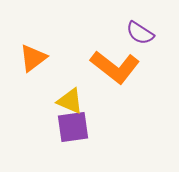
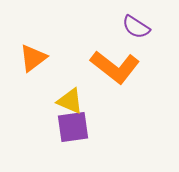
purple semicircle: moved 4 px left, 6 px up
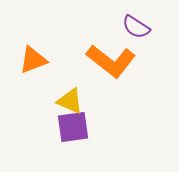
orange triangle: moved 2 px down; rotated 16 degrees clockwise
orange L-shape: moved 4 px left, 6 px up
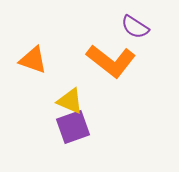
purple semicircle: moved 1 px left
orange triangle: rotated 40 degrees clockwise
purple square: rotated 12 degrees counterclockwise
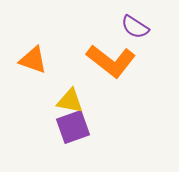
yellow triangle: rotated 12 degrees counterclockwise
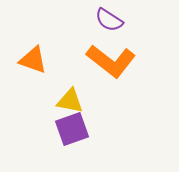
purple semicircle: moved 26 px left, 7 px up
purple square: moved 1 px left, 2 px down
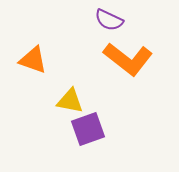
purple semicircle: rotated 8 degrees counterclockwise
orange L-shape: moved 17 px right, 2 px up
purple square: moved 16 px right
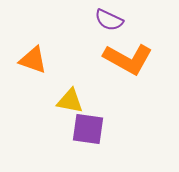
orange L-shape: rotated 9 degrees counterclockwise
purple square: rotated 28 degrees clockwise
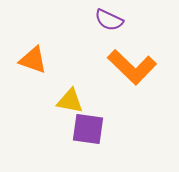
orange L-shape: moved 4 px right, 8 px down; rotated 15 degrees clockwise
